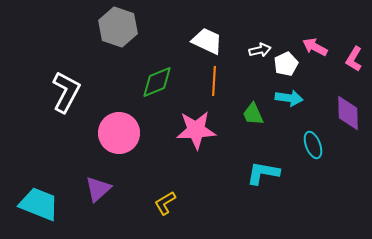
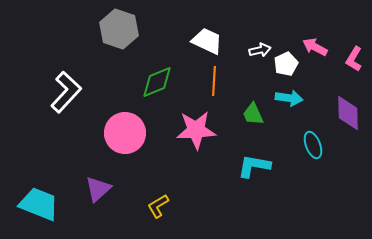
gray hexagon: moved 1 px right, 2 px down
white L-shape: rotated 15 degrees clockwise
pink circle: moved 6 px right
cyan L-shape: moved 9 px left, 7 px up
yellow L-shape: moved 7 px left, 3 px down
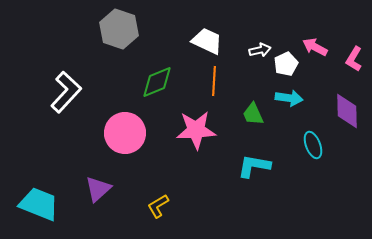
purple diamond: moved 1 px left, 2 px up
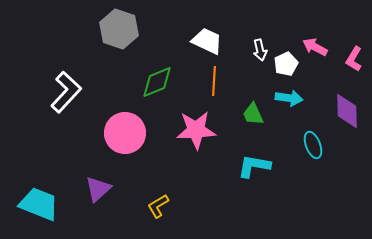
white arrow: rotated 90 degrees clockwise
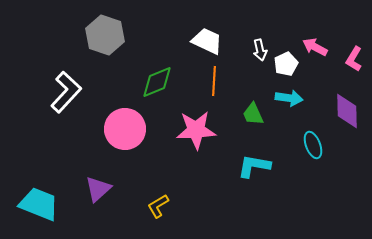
gray hexagon: moved 14 px left, 6 px down
pink circle: moved 4 px up
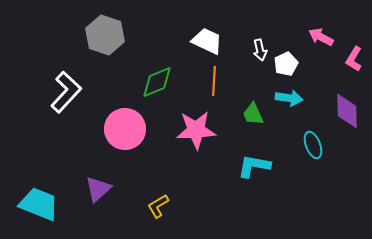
pink arrow: moved 6 px right, 10 px up
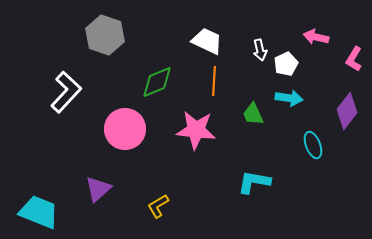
pink arrow: moved 5 px left; rotated 15 degrees counterclockwise
purple diamond: rotated 39 degrees clockwise
pink star: rotated 9 degrees clockwise
cyan L-shape: moved 16 px down
cyan trapezoid: moved 8 px down
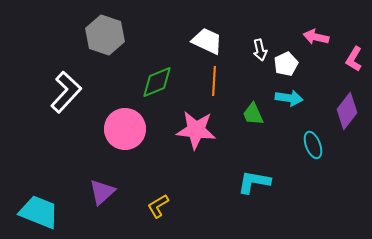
purple triangle: moved 4 px right, 3 px down
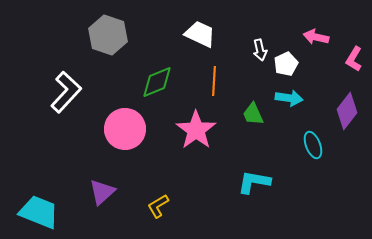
gray hexagon: moved 3 px right
white trapezoid: moved 7 px left, 7 px up
pink star: rotated 30 degrees clockwise
